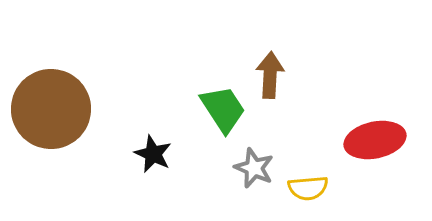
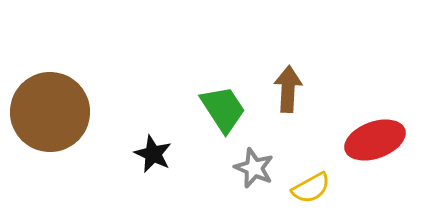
brown arrow: moved 18 px right, 14 px down
brown circle: moved 1 px left, 3 px down
red ellipse: rotated 8 degrees counterclockwise
yellow semicircle: moved 3 px right; rotated 24 degrees counterclockwise
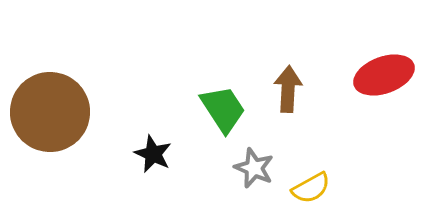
red ellipse: moved 9 px right, 65 px up
